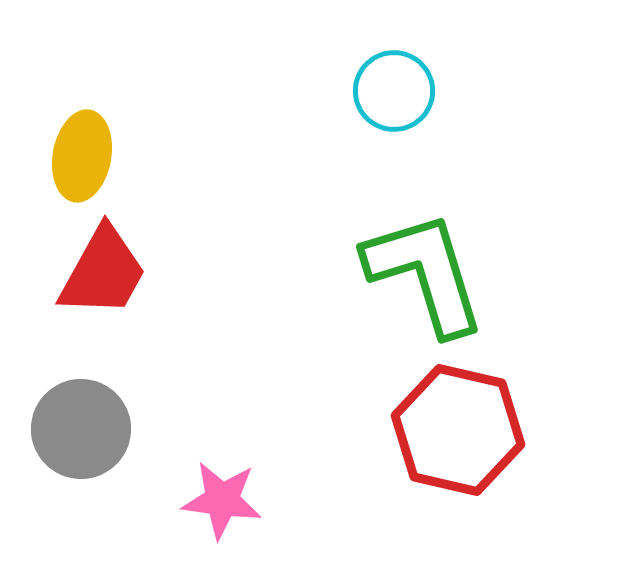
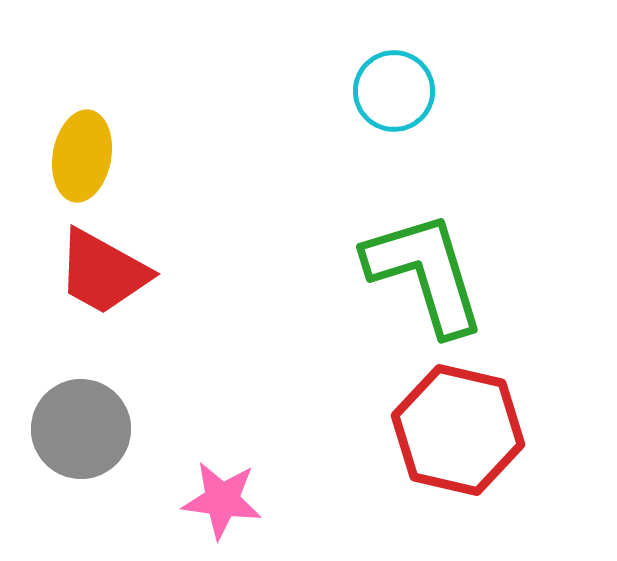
red trapezoid: rotated 90 degrees clockwise
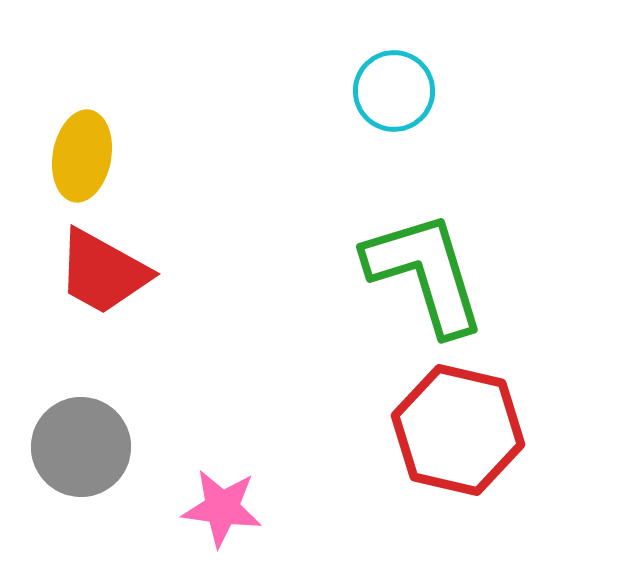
gray circle: moved 18 px down
pink star: moved 8 px down
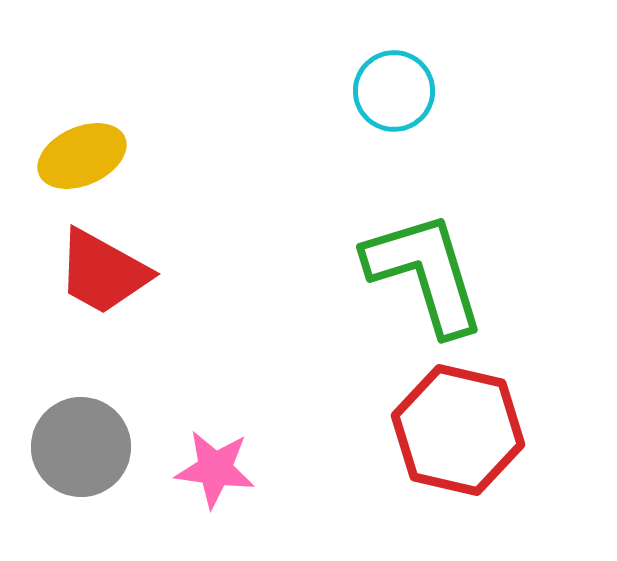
yellow ellipse: rotated 56 degrees clockwise
pink star: moved 7 px left, 39 px up
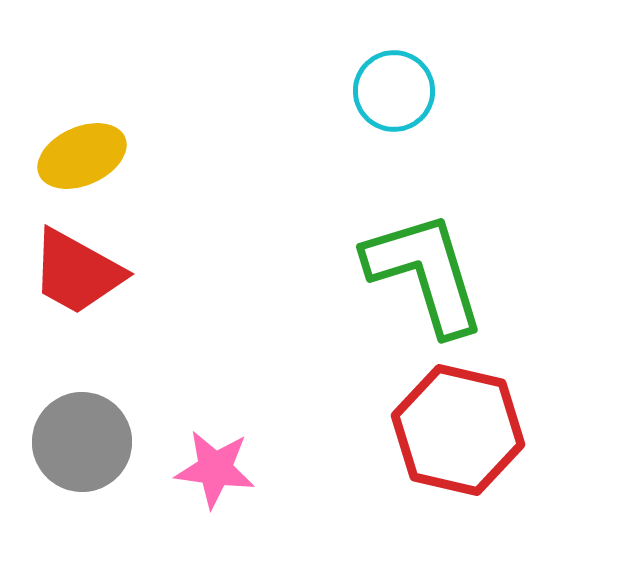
red trapezoid: moved 26 px left
gray circle: moved 1 px right, 5 px up
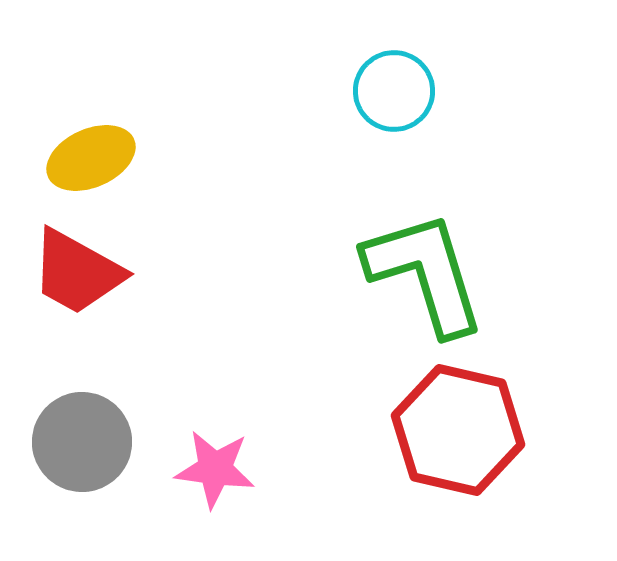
yellow ellipse: moved 9 px right, 2 px down
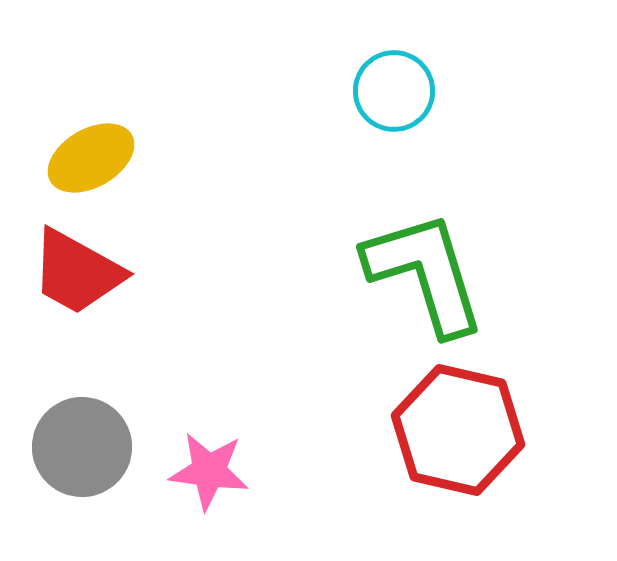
yellow ellipse: rotated 6 degrees counterclockwise
gray circle: moved 5 px down
pink star: moved 6 px left, 2 px down
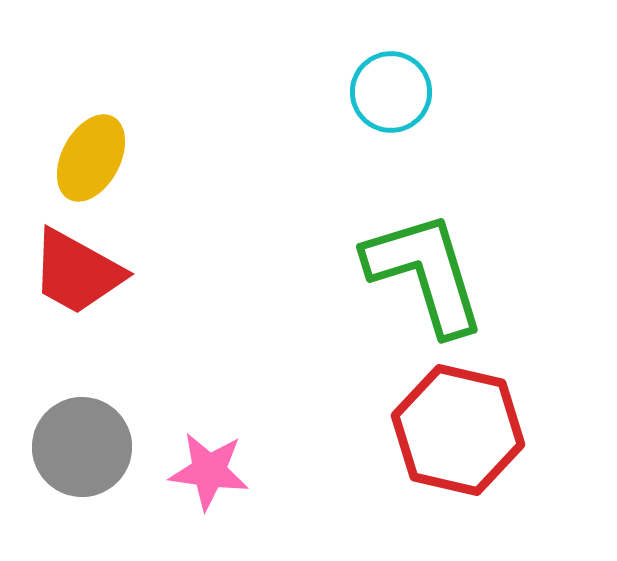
cyan circle: moved 3 px left, 1 px down
yellow ellipse: rotated 32 degrees counterclockwise
